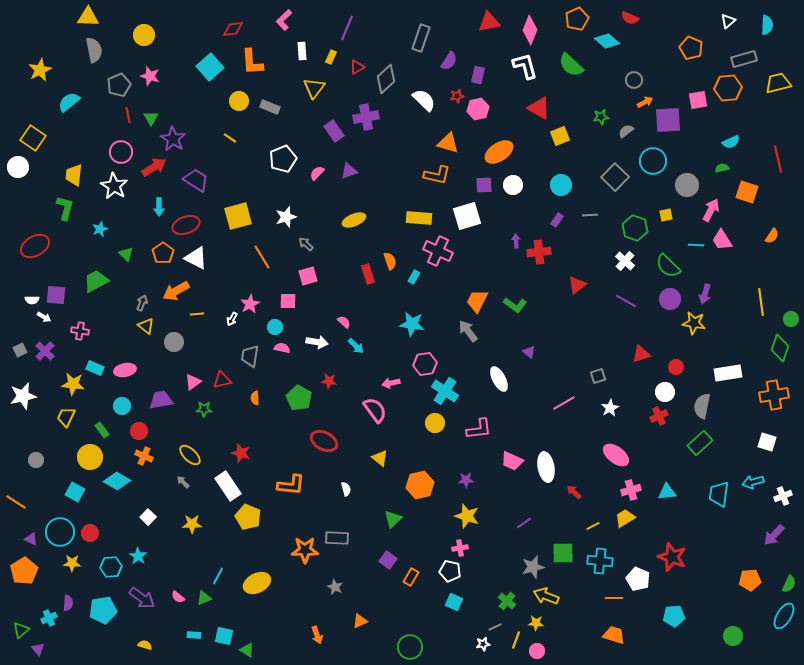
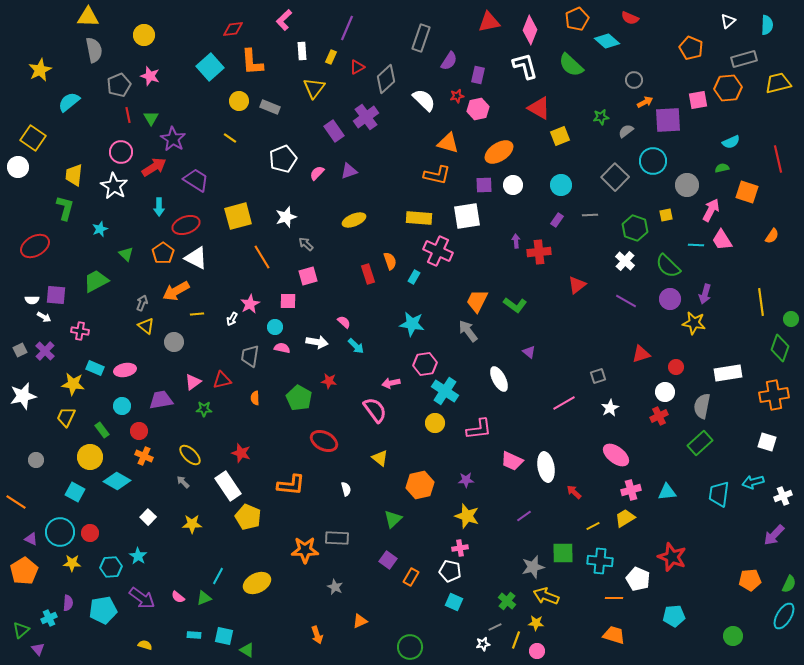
purple cross at (366, 117): rotated 25 degrees counterclockwise
white square at (467, 216): rotated 8 degrees clockwise
purple line at (524, 523): moved 7 px up
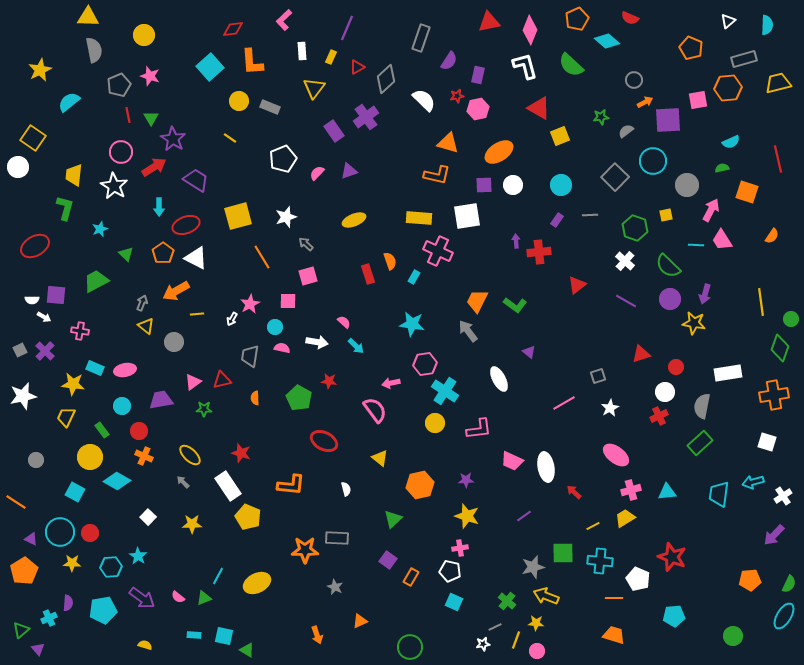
white cross at (783, 496): rotated 12 degrees counterclockwise
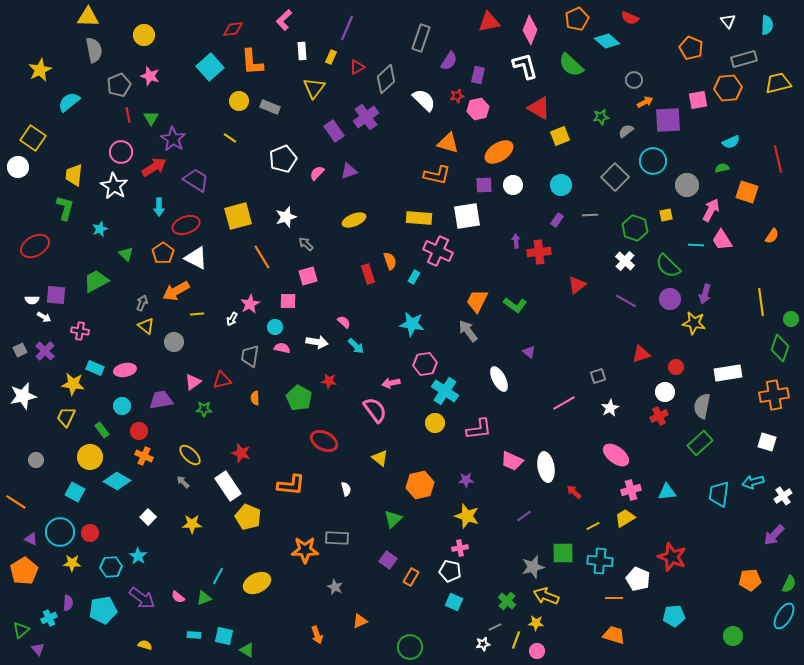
white triangle at (728, 21): rotated 28 degrees counterclockwise
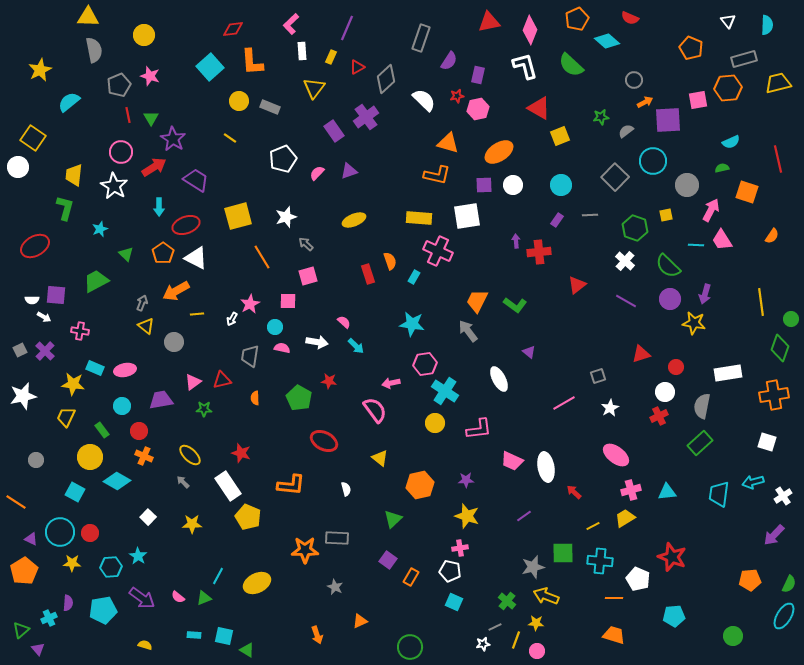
pink L-shape at (284, 20): moved 7 px right, 4 px down
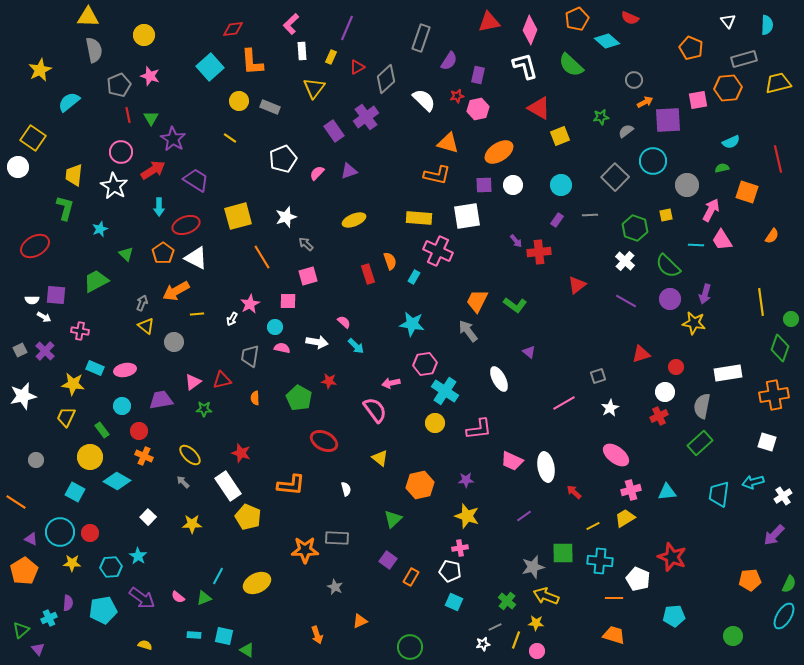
red arrow at (154, 167): moved 1 px left, 3 px down
purple arrow at (516, 241): rotated 144 degrees clockwise
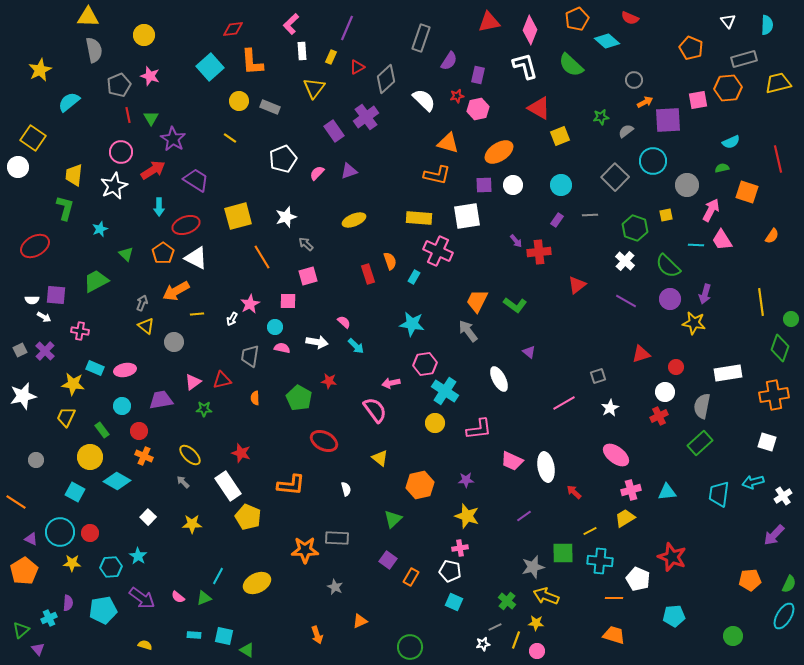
white star at (114, 186): rotated 16 degrees clockwise
yellow line at (593, 526): moved 3 px left, 5 px down
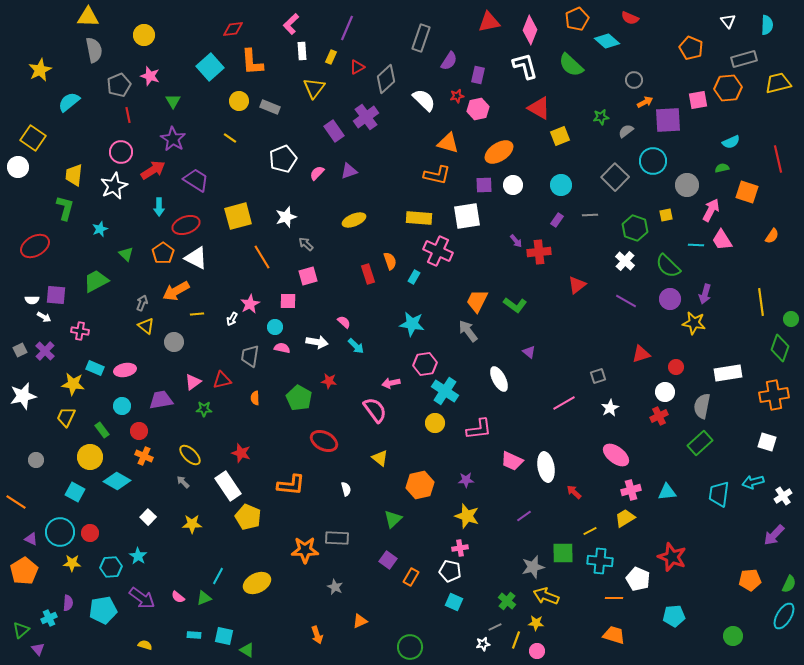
green triangle at (151, 118): moved 22 px right, 17 px up
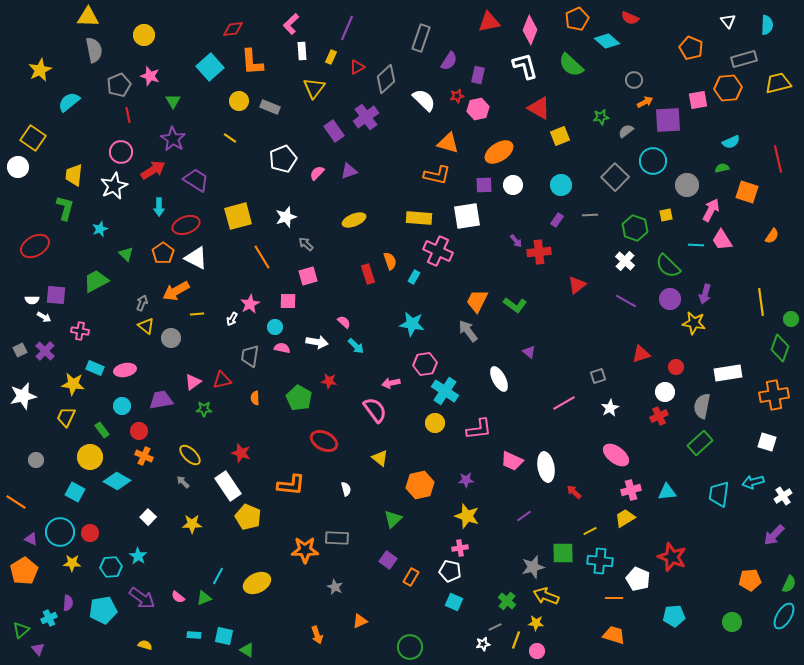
gray circle at (174, 342): moved 3 px left, 4 px up
green circle at (733, 636): moved 1 px left, 14 px up
